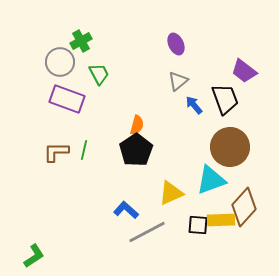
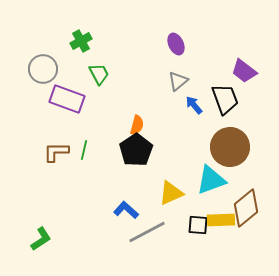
gray circle: moved 17 px left, 7 px down
brown diamond: moved 2 px right, 1 px down; rotated 9 degrees clockwise
green L-shape: moved 7 px right, 17 px up
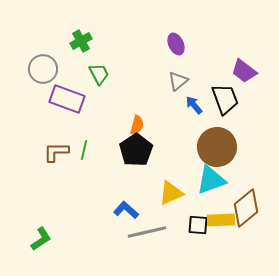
brown circle: moved 13 px left
gray line: rotated 15 degrees clockwise
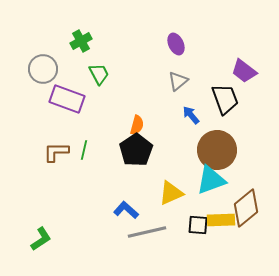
blue arrow: moved 3 px left, 10 px down
brown circle: moved 3 px down
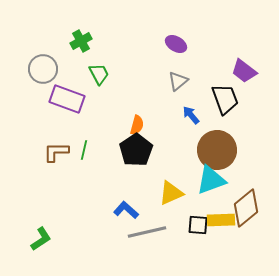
purple ellipse: rotated 35 degrees counterclockwise
